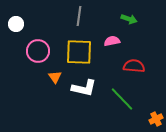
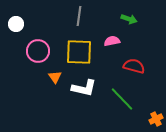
red semicircle: rotated 10 degrees clockwise
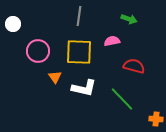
white circle: moved 3 px left
orange cross: rotated 32 degrees clockwise
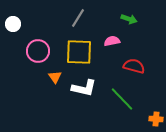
gray line: moved 1 px left, 2 px down; rotated 24 degrees clockwise
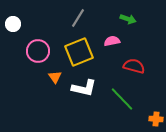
green arrow: moved 1 px left
yellow square: rotated 24 degrees counterclockwise
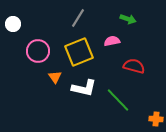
green line: moved 4 px left, 1 px down
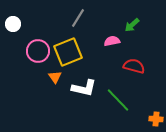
green arrow: moved 4 px right, 6 px down; rotated 119 degrees clockwise
yellow square: moved 11 px left
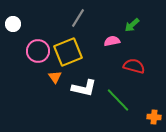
orange cross: moved 2 px left, 2 px up
